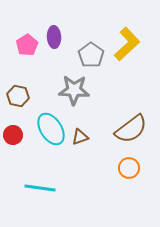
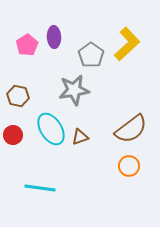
gray star: rotated 12 degrees counterclockwise
orange circle: moved 2 px up
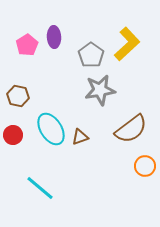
gray star: moved 26 px right
orange circle: moved 16 px right
cyan line: rotated 32 degrees clockwise
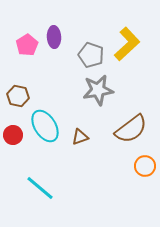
gray pentagon: rotated 15 degrees counterclockwise
gray star: moved 2 px left
cyan ellipse: moved 6 px left, 3 px up
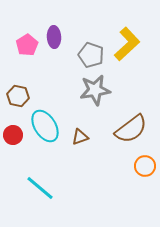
gray star: moved 3 px left
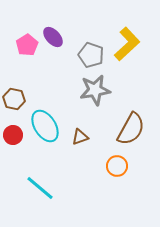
purple ellipse: moved 1 px left; rotated 40 degrees counterclockwise
brown hexagon: moved 4 px left, 3 px down
brown semicircle: rotated 24 degrees counterclockwise
orange circle: moved 28 px left
